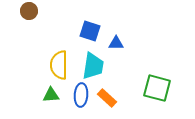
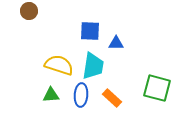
blue square: rotated 15 degrees counterclockwise
yellow semicircle: rotated 108 degrees clockwise
orange rectangle: moved 5 px right
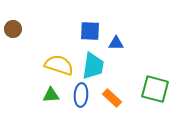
brown circle: moved 16 px left, 18 px down
green square: moved 2 px left, 1 px down
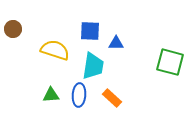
yellow semicircle: moved 4 px left, 15 px up
green square: moved 15 px right, 27 px up
blue ellipse: moved 2 px left
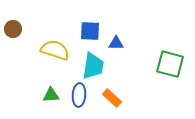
green square: moved 2 px down
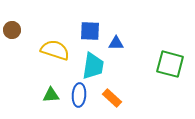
brown circle: moved 1 px left, 1 px down
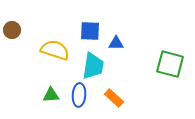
orange rectangle: moved 2 px right
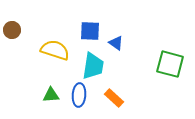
blue triangle: rotated 35 degrees clockwise
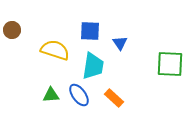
blue triangle: moved 4 px right; rotated 21 degrees clockwise
green square: rotated 12 degrees counterclockwise
blue ellipse: rotated 40 degrees counterclockwise
